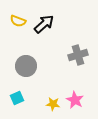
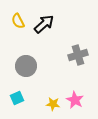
yellow semicircle: rotated 42 degrees clockwise
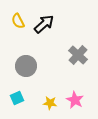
gray cross: rotated 30 degrees counterclockwise
yellow star: moved 3 px left, 1 px up
